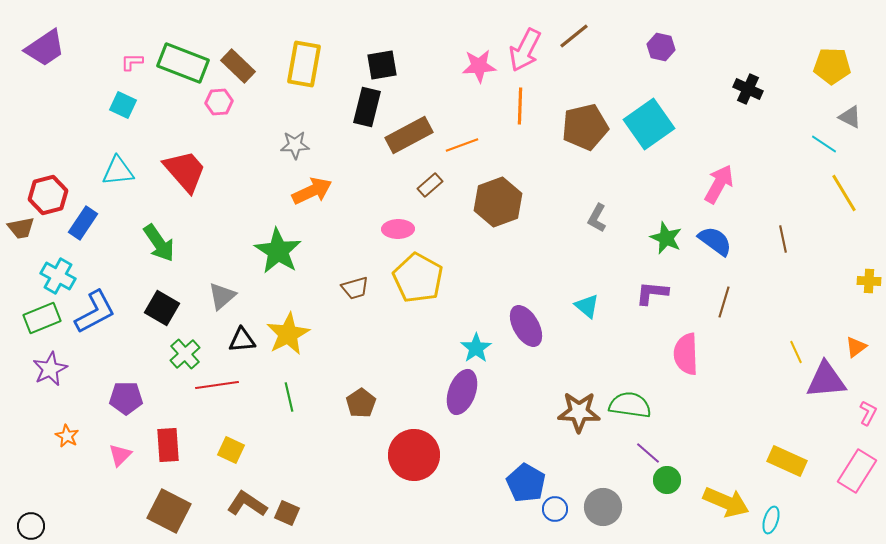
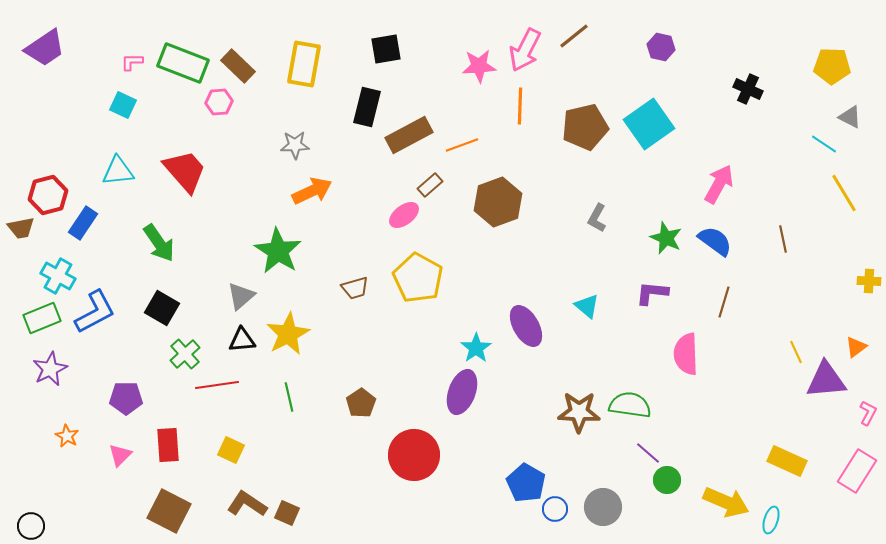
black square at (382, 65): moved 4 px right, 16 px up
pink ellipse at (398, 229): moved 6 px right, 14 px up; rotated 36 degrees counterclockwise
gray triangle at (222, 296): moved 19 px right
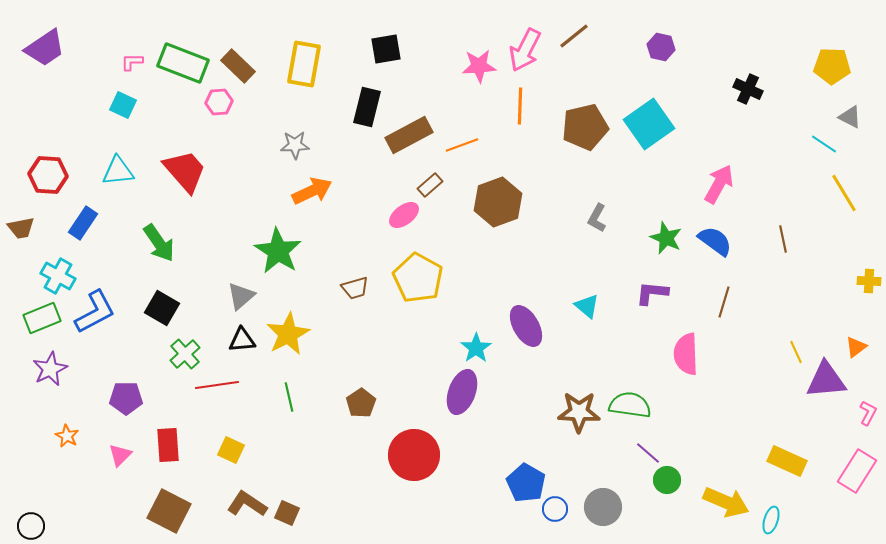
red hexagon at (48, 195): moved 20 px up; rotated 18 degrees clockwise
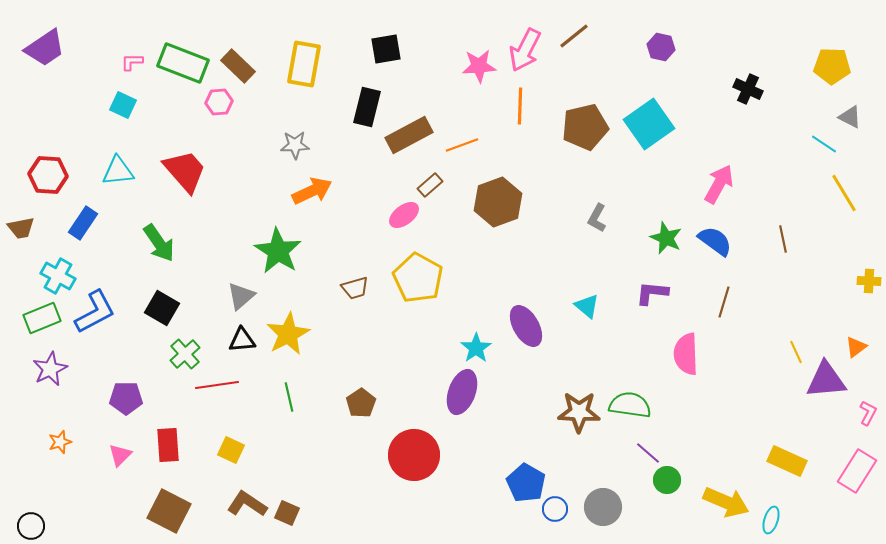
orange star at (67, 436): moved 7 px left, 6 px down; rotated 25 degrees clockwise
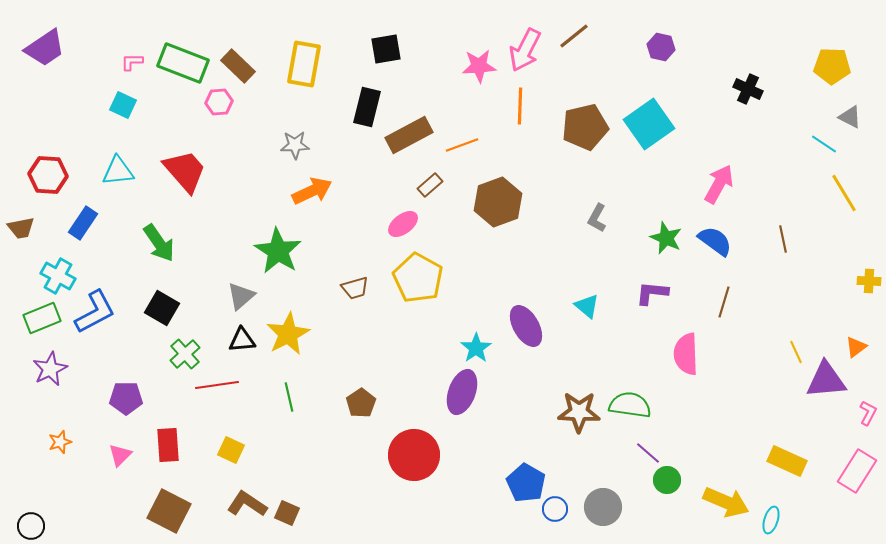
pink ellipse at (404, 215): moved 1 px left, 9 px down
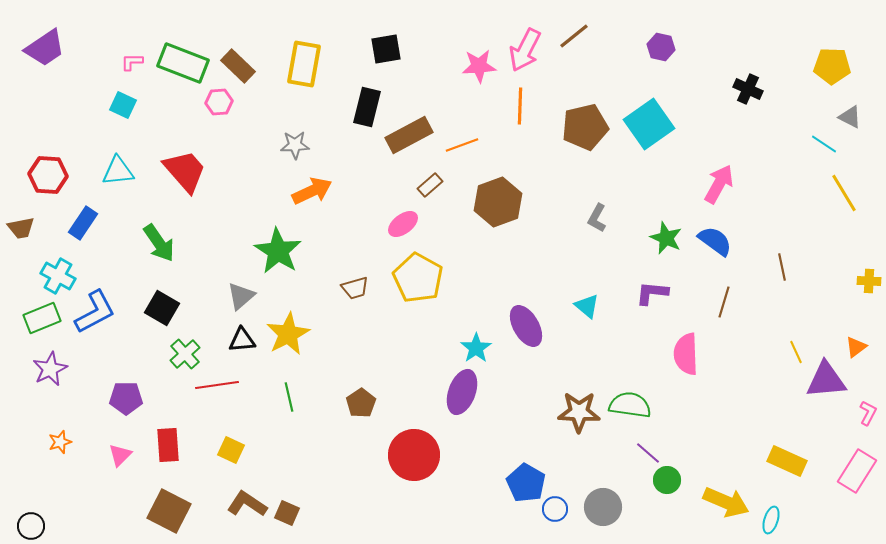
brown line at (783, 239): moved 1 px left, 28 px down
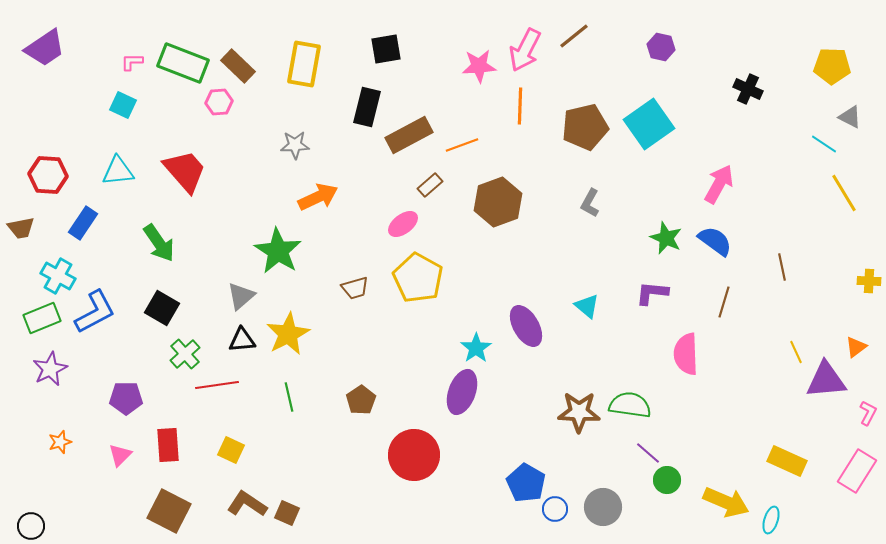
orange arrow at (312, 191): moved 6 px right, 6 px down
gray L-shape at (597, 218): moved 7 px left, 15 px up
brown pentagon at (361, 403): moved 3 px up
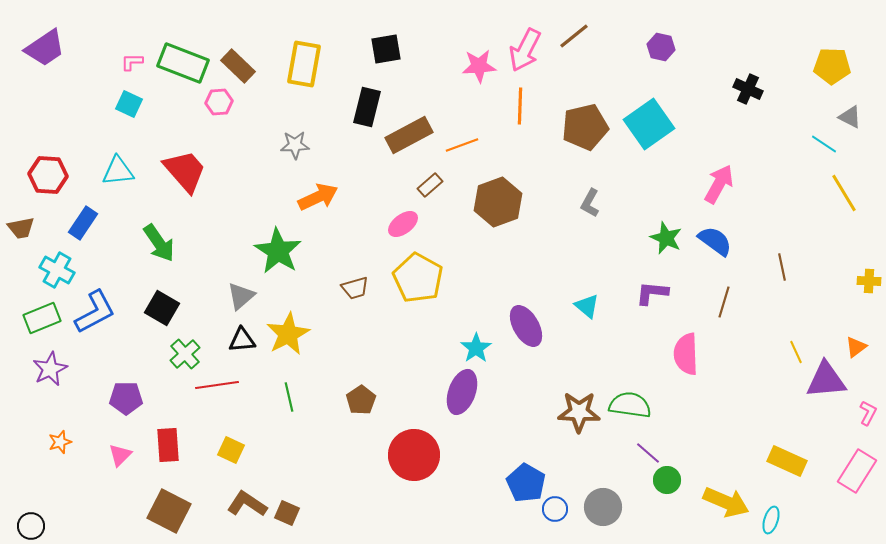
cyan square at (123, 105): moved 6 px right, 1 px up
cyan cross at (58, 276): moved 1 px left, 6 px up
